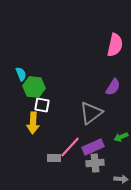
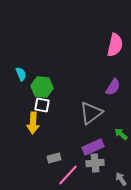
green hexagon: moved 8 px right
green arrow: moved 3 px up; rotated 64 degrees clockwise
pink line: moved 2 px left, 28 px down
gray rectangle: rotated 16 degrees counterclockwise
gray arrow: rotated 128 degrees counterclockwise
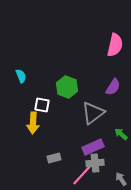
cyan semicircle: moved 2 px down
green hexagon: moved 25 px right; rotated 15 degrees clockwise
gray triangle: moved 2 px right
pink line: moved 14 px right
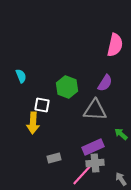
purple semicircle: moved 8 px left, 4 px up
gray triangle: moved 2 px right, 3 px up; rotated 40 degrees clockwise
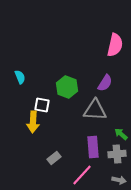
cyan semicircle: moved 1 px left, 1 px down
yellow arrow: moved 1 px up
purple rectangle: rotated 70 degrees counterclockwise
gray rectangle: rotated 24 degrees counterclockwise
gray cross: moved 22 px right, 9 px up
gray arrow: moved 2 px left, 1 px down; rotated 136 degrees clockwise
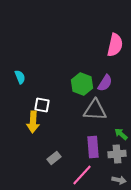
green hexagon: moved 15 px right, 3 px up
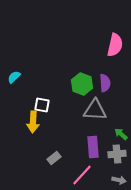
cyan semicircle: moved 6 px left; rotated 112 degrees counterclockwise
purple semicircle: rotated 36 degrees counterclockwise
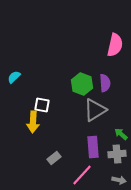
gray triangle: rotated 35 degrees counterclockwise
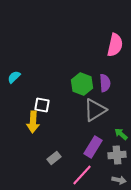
purple rectangle: rotated 35 degrees clockwise
gray cross: moved 1 px down
